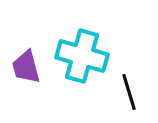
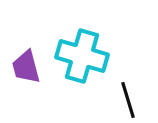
black line: moved 1 px left, 8 px down
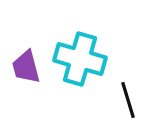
cyan cross: moved 2 px left, 3 px down
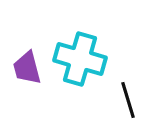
purple trapezoid: moved 1 px right, 1 px down
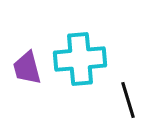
cyan cross: rotated 21 degrees counterclockwise
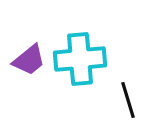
purple trapezoid: moved 2 px right, 8 px up; rotated 114 degrees counterclockwise
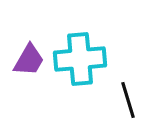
purple trapezoid: rotated 21 degrees counterclockwise
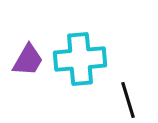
purple trapezoid: moved 1 px left
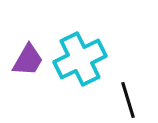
cyan cross: rotated 21 degrees counterclockwise
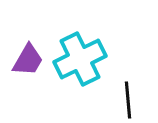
black line: rotated 12 degrees clockwise
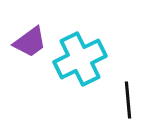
purple trapezoid: moved 2 px right, 18 px up; rotated 24 degrees clockwise
